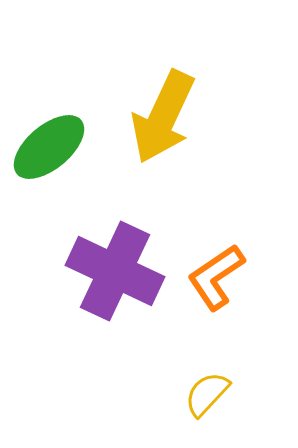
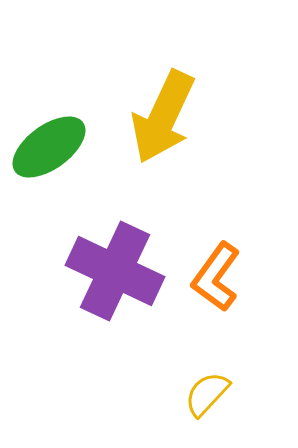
green ellipse: rotated 4 degrees clockwise
orange L-shape: rotated 20 degrees counterclockwise
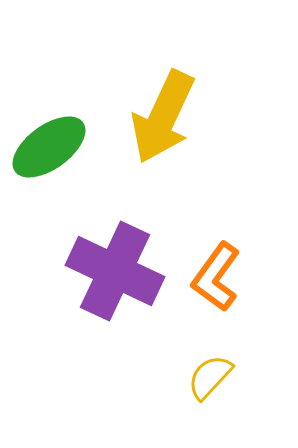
yellow semicircle: moved 3 px right, 17 px up
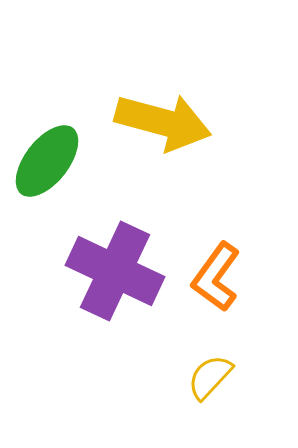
yellow arrow: moved 5 px down; rotated 100 degrees counterclockwise
green ellipse: moved 2 px left, 14 px down; rotated 16 degrees counterclockwise
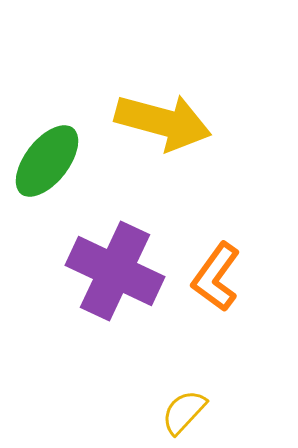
yellow semicircle: moved 26 px left, 35 px down
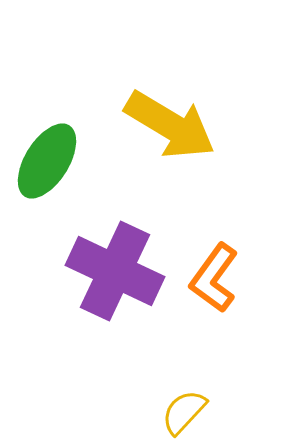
yellow arrow: moved 7 px right, 3 px down; rotated 16 degrees clockwise
green ellipse: rotated 6 degrees counterclockwise
orange L-shape: moved 2 px left, 1 px down
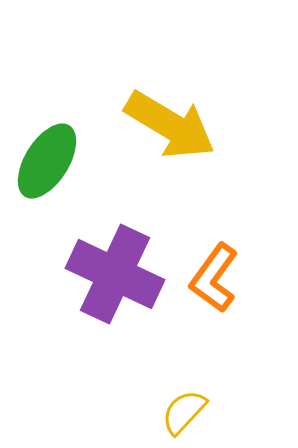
purple cross: moved 3 px down
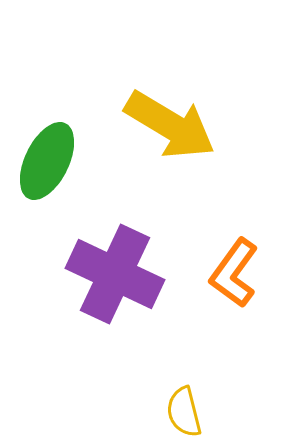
green ellipse: rotated 6 degrees counterclockwise
orange L-shape: moved 20 px right, 5 px up
yellow semicircle: rotated 57 degrees counterclockwise
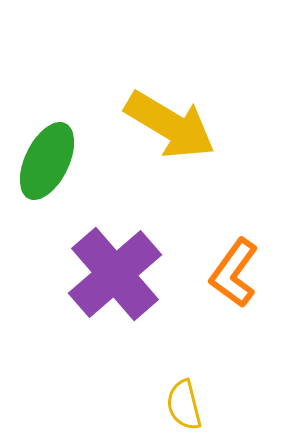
purple cross: rotated 24 degrees clockwise
yellow semicircle: moved 7 px up
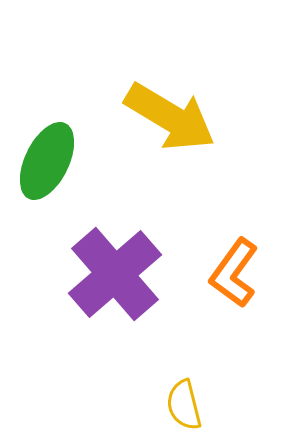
yellow arrow: moved 8 px up
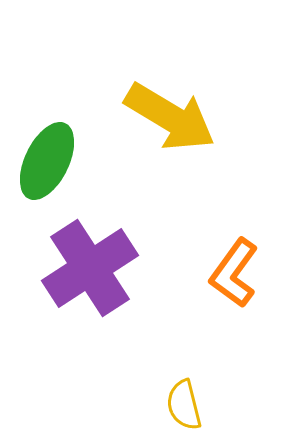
purple cross: moved 25 px left, 6 px up; rotated 8 degrees clockwise
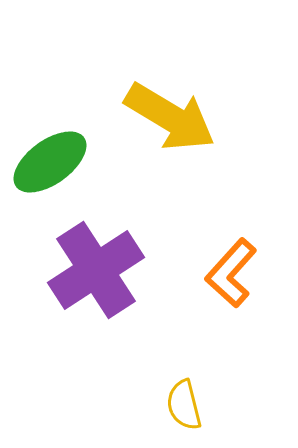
green ellipse: moved 3 px right, 1 px down; rotated 28 degrees clockwise
purple cross: moved 6 px right, 2 px down
orange L-shape: moved 3 px left; rotated 6 degrees clockwise
